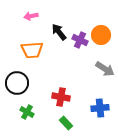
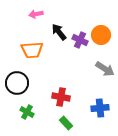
pink arrow: moved 5 px right, 2 px up
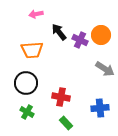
black circle: moved 9 px right
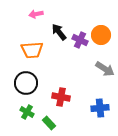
green rectangle: moved 17 px left
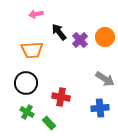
orange circle: moved 4 px right, 2 px down
purple cross: rotated 21 degrees clockwise
gray arrow: moved 10 px down
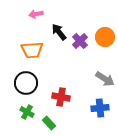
purple cross: moved 1 px down
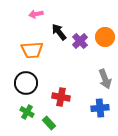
gray arrow: rotated 36 degrees clockwise
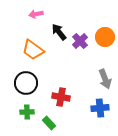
orange trapezoid: moved 1 px right; rotated 40 degrees clockwise
green cross: rotated 32 degrees counterclockwise
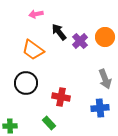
green cross: moved 17 px left, 14 px down
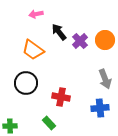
orange circle: moved 3 px down
